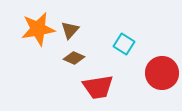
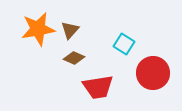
red circle: moved 9 px left
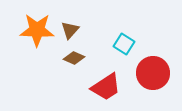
orange star: moved 1 px left, 1 px down; rotated 12 degrees clockwise
red trapezoid: moved 8 px right; rotated 24 degrees counterclockwise
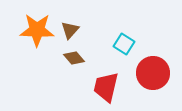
brown diamond: rotated 25 degrees clockwise
red trapezoid: rotated 136 degrees clockwise
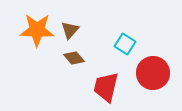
cyan square: moved 1 px right
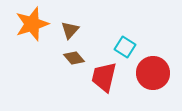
orange star: moved 5 px left, 6 px up; rotated 20 degrees counterclockwise
cyan square: moved 3 px down
red trapezoid: moved 2 px left, 10 px up
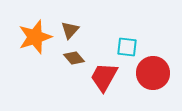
orange star: moved 3 px right, 13 px down
cyan square: moved 2 px right; rotated 25 degrees counterclockwise
red trapezoid: rotated 16 degrees clockwise
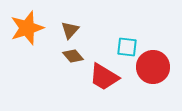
orange star: moved 8 px left, 9 px up
brown diamond: moved 1 px left, 2 px up
red circle: moved 6 px up
red trapezoid: rotated 88 degrees counterclockwise
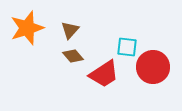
red trapezoid: moved 3 px up; rotated 64 degrees counterclockwise
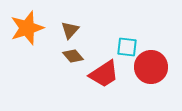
red circle: moved 2 px left
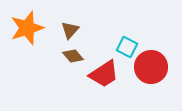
cyan square: rotated 20 degrees clockwise
